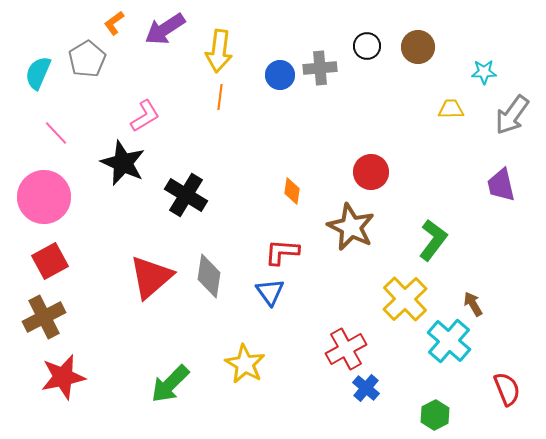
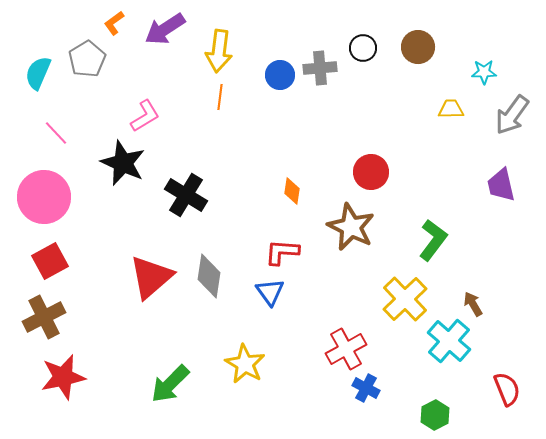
black circle: moved 4 px left, 2 px down
blue cross: rotated 12 degrees counterclockwise
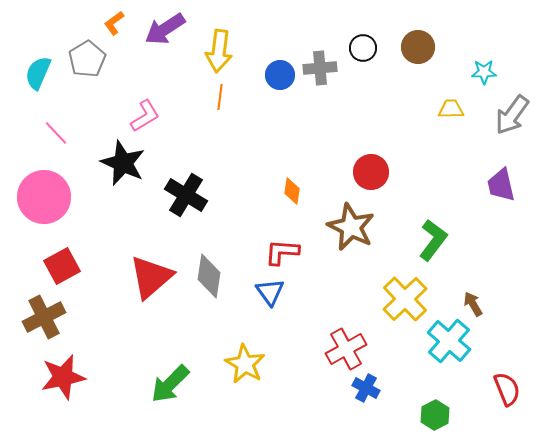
red square: moved 12 px right, 5 px down
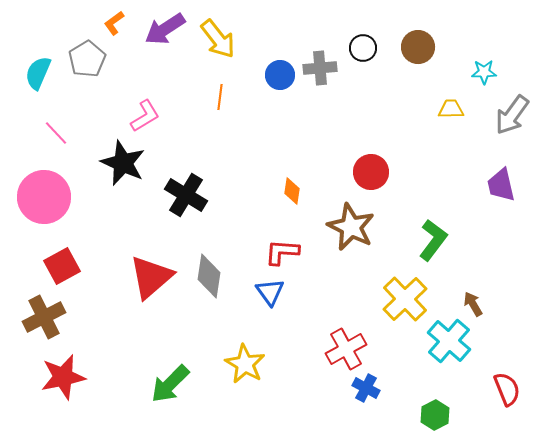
yellow arrow: moved 1 px left, 12 px up; rotated 45 degrees counterclockwise
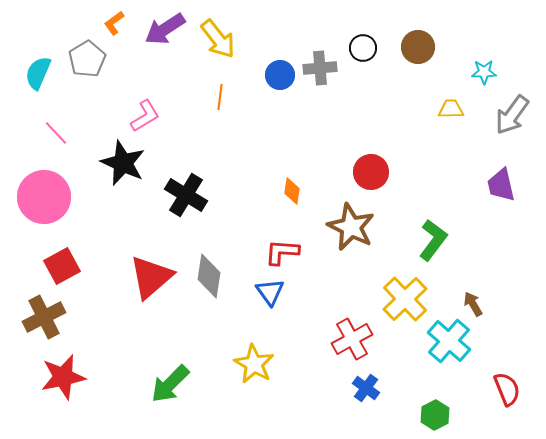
red cross: moved 6 px right, 10 px up
yellow star: moved 9 px right
blue cross: rotated 8 degrees clockwise
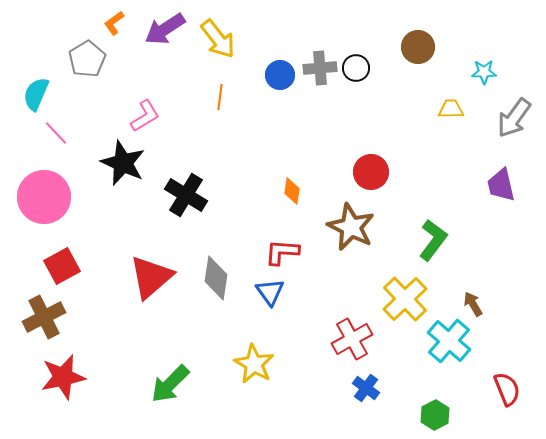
black circle: moved 7 px left, 20 px down
cyan semicircle: moved 2 px left, 21 px down
gray arrow: moved 2 px right, 3 px down
gray diamond: moved 7 px right, 2 px down
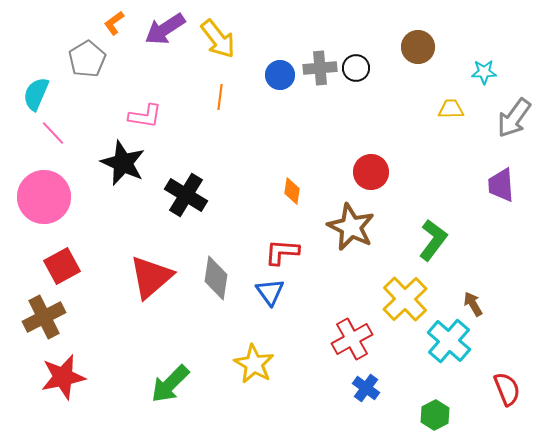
pink L-shape: rotated 40 degrees clockwise
pink line: moved 3 px left
purple trapezoid: rotated 9 degrees clockwise
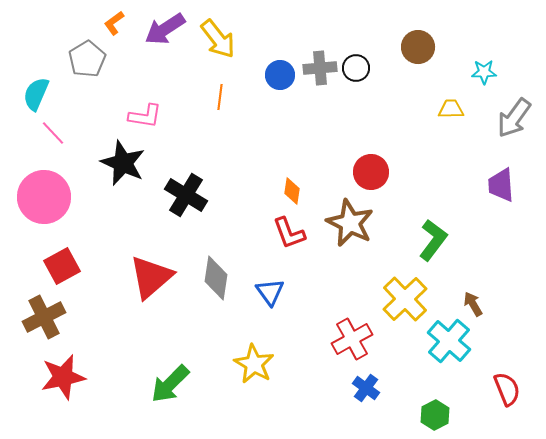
brown star: moved 1 px left, 4 px up
red L-shape: moved 7 px right, 19 px up; rotated 114 degrees counterclockwise
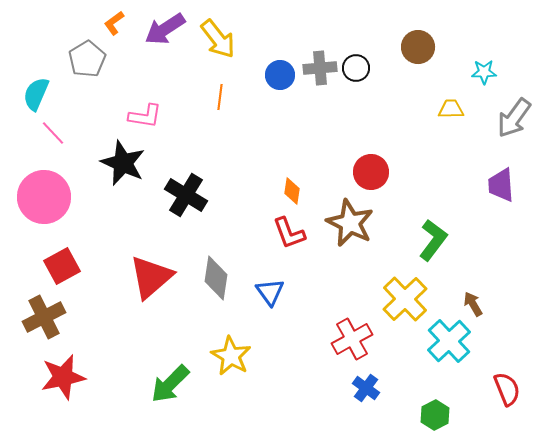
cyan cross: rotated 6 degrees clockwise
yellow star: moved 23 px left, 8 px up
